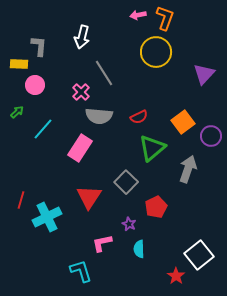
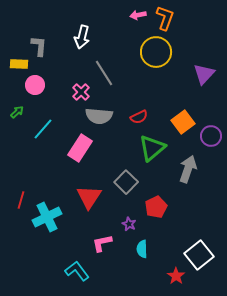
cyan semicircle: moved 3 px right
cyan L-shape: moved 4 px left; rotated 20 degrees counterclockwise
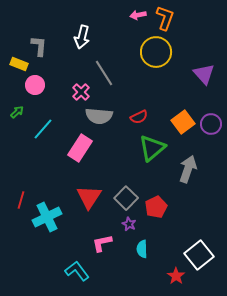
yellow rectangle: rotated 18 degrees clockwise
purple triangle: rotated 25 degrees counterclockwise
purple circle: moved 12 px up
gray square: moved 16 px down
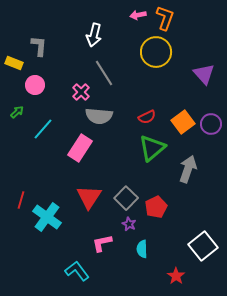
white arrow: moved 12 px right, 2 px up
yellow rectangle: moved 5 px left, 1 px up
red semicircle: moved 8 px right
cyan cross: rotated 28 degrees counterclockwise
white square: moved 4 px right, 9 px up
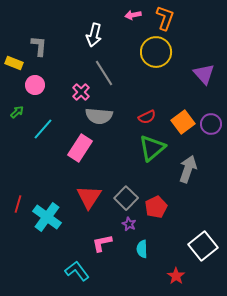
pink arrow: moved 5 px left
red line: moved 3 px left, 4 px down
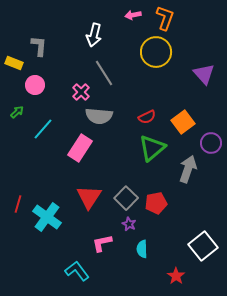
purple circle: moved 19 px down
red pentagon: moved 4 px up; rotated 15 degrees clockwise
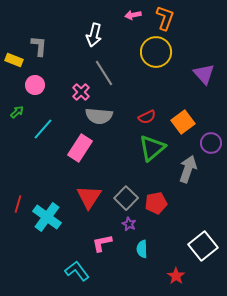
yellow rectangle: moved 3 px up
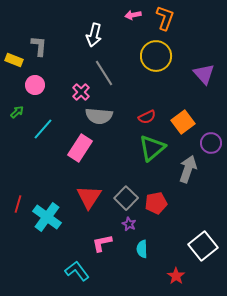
yellow circle: moved 4 px down
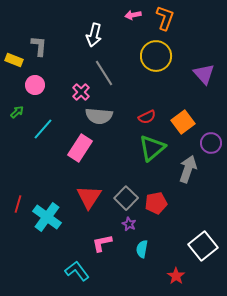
cyan semicircle: rotated 12 degrees clockwise
